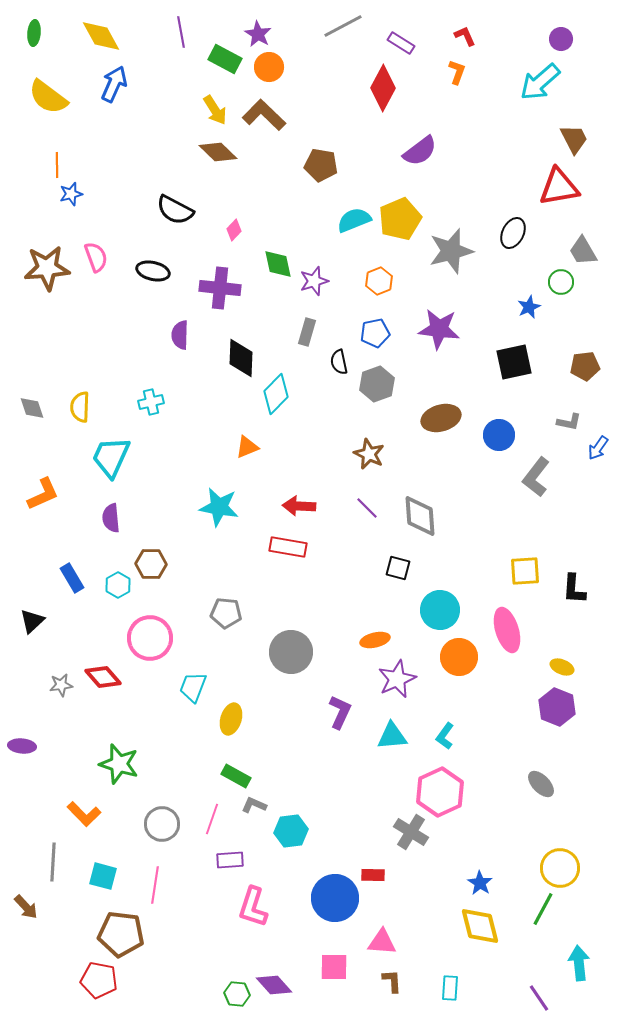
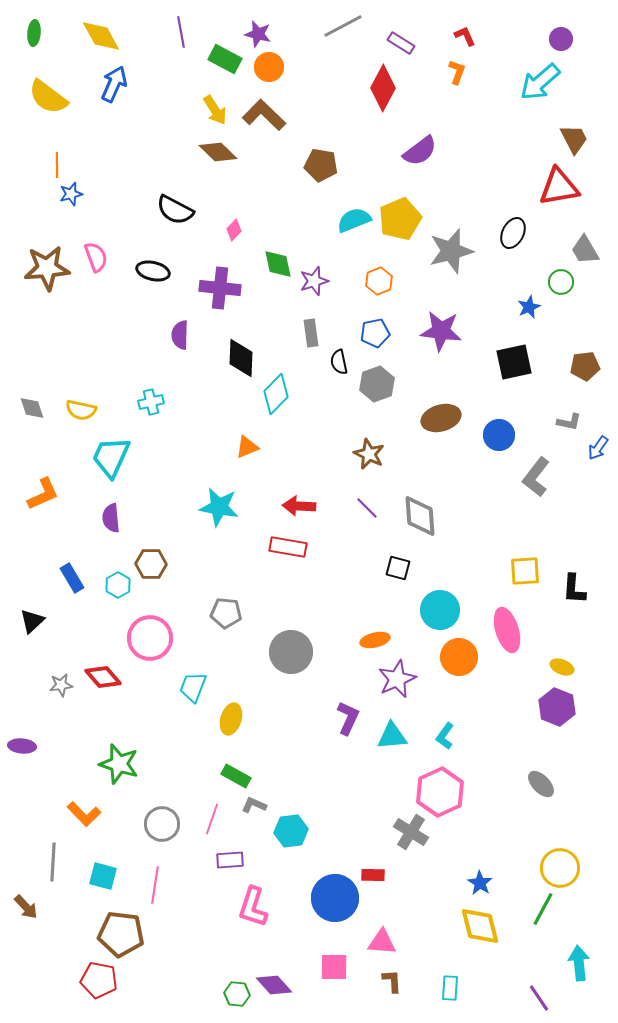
purple star at (258, 34): rotated 16 degrees counterclockwise
gray trapezoid at (583, 251): moved 2 px right, 1 px up
purple star at (439, 329): moved 2 px right, 2 px down
gray rectangle at (307, 332): moved 4 px right, 1 px down; rotated 24 degrees counterclockwise
yellow semicircle at (80, 407): moved 1 px right, 3 px down; rotated 80 degrees counterclockwise
purple L-shape at (340, 712): moved 8 px right, 6 px down
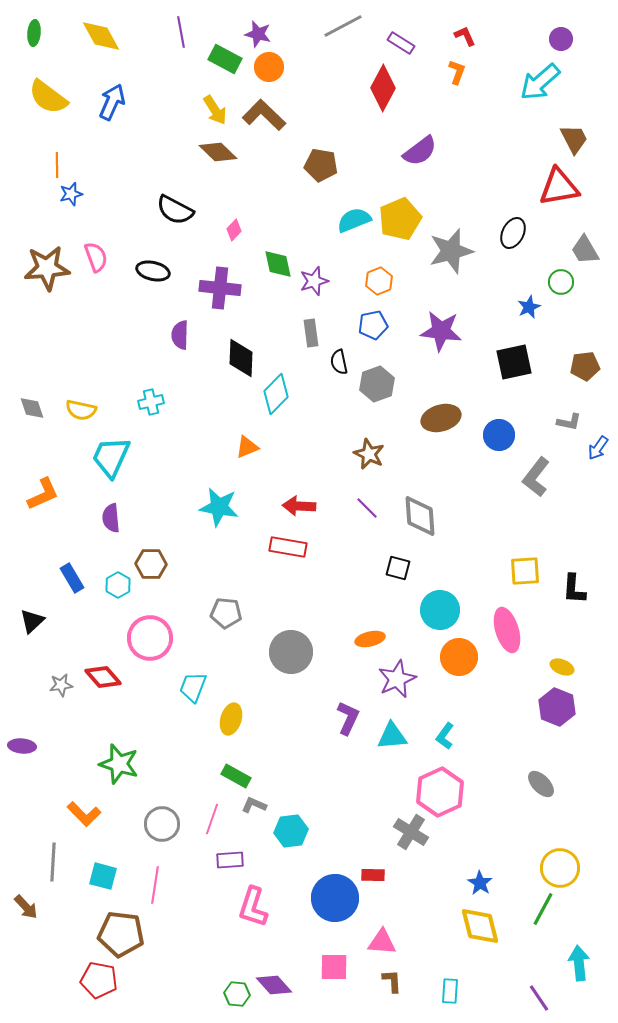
blue arrow at (114, 84): moved 2 px left, 18 px down
blue pentagon at (375, 333): moved 2 px left, 8 px up
orange ellipse at (375, 640): moved 5 px left, 1 px up
cyan rectangle at (450, 988): moved 3 px down
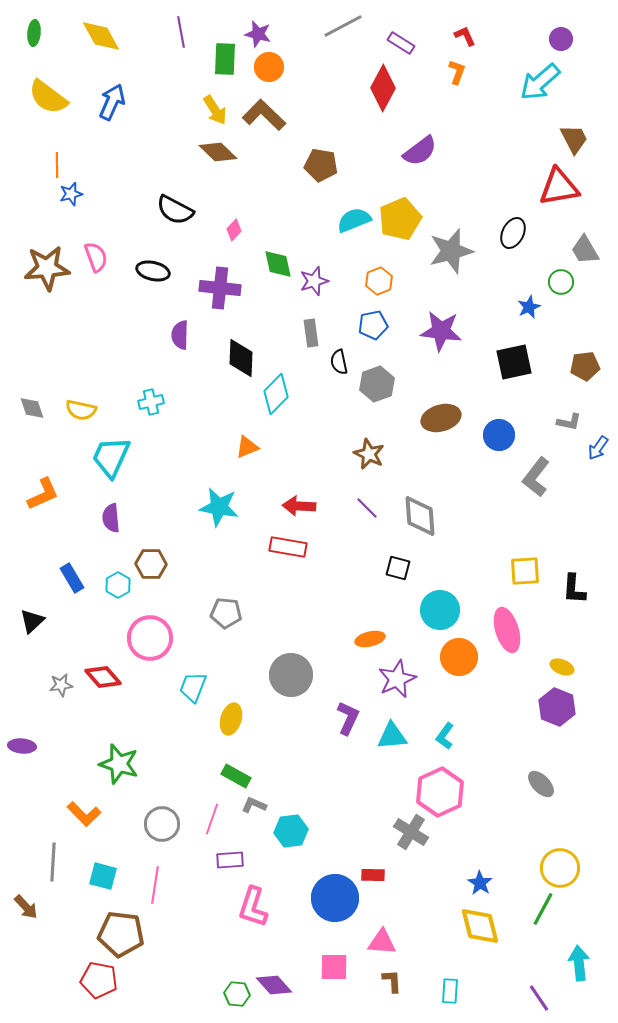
green rectangle at (225, 59): rotated 64 degrees clockwise
gray circle at (291, 652): moved 23 px down
